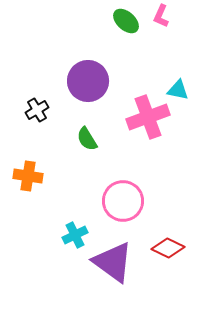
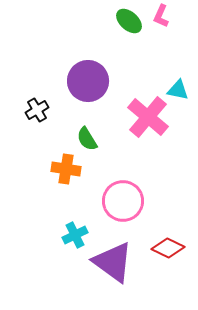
green ellipse: moved 3 px right
pink cross: rotated 30 degrees counterclockwise
orange cross: moved 38 px right, 7 px up
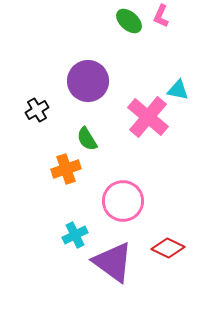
orange cross: rotated 28 degrees counterclockwise
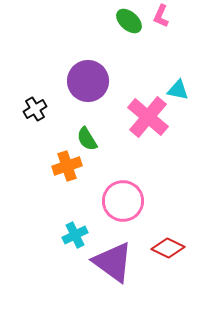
black cross: moved 2 px left, 1 px up
orange cross: moved 1 px right, 3 px up
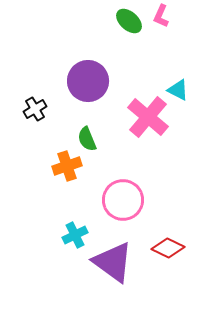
cyan triangle: rotated 15 degrees clockwise
green semicircle: rotated 10 degrees clockwise
pink circle: moved 1 px up
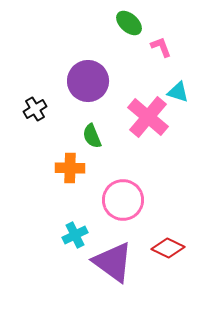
pink L-shape: moved 31 px down; rotated 135 degrees clockwise
green ellipse: moved 2 px down
cyan triangle: moved 2 px down; rotated 10 degrees counterclockwise
green semicircle: moved 5 px right, 3 px up
orange cross: moved 3 px right, 2 px down; rotated 20 degrees clockwise
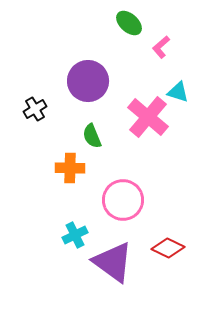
pink L-shape: rotated 110 degrees counterclockwise
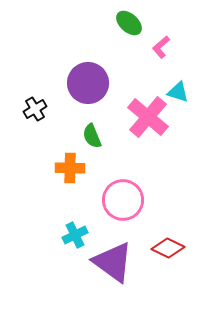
purple circle: moved 2 px down
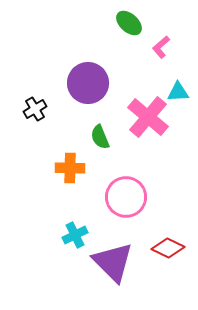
cyan triangle: rotated 20 degrees counterclockwise
green semicircle: moved 8 px right, 1 px down
pink circle: moved 3 px right, 3 px up
purple triangle: rotated 9 degrees clockwise
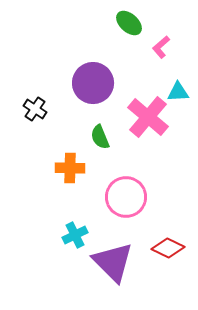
purple circle: moved 5 px right
black cross: rotated 25 degrees counterclockwise
